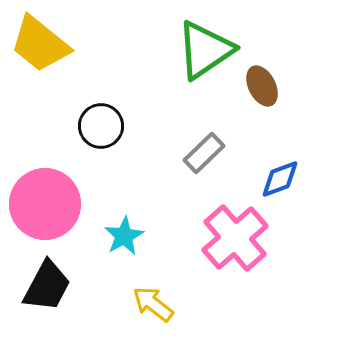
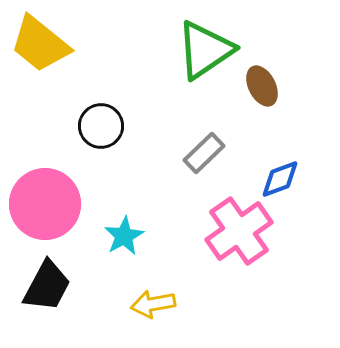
pink cross: moved 4 px right, 7 px up; rotated 6 degrees clockwise
yellow arrow: rotated 48 degrees counterclockwise
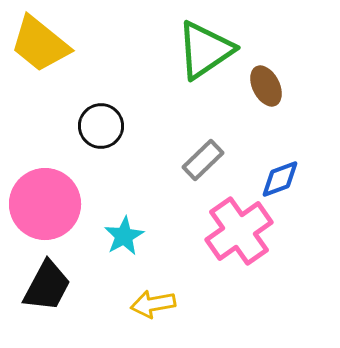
brown ellipse: moved 4 px right
gray rectangle: moved 1 px left, 7 px down
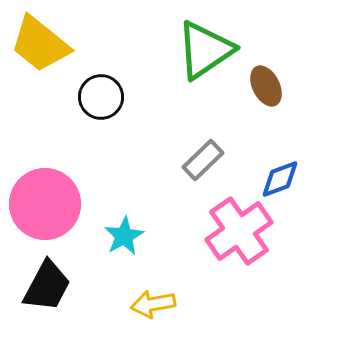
black circle: moved 29 px up
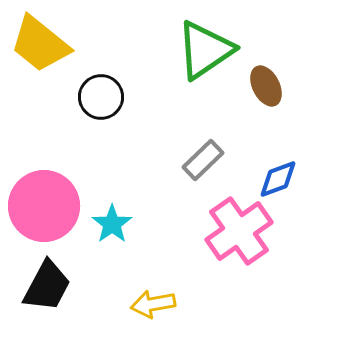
blue diamond: moved 2 px left
pink circle: moved 1 px left, 2 px down
cyan star: moved 12 px left, 12 px up; rotated 6 degrees counterclockwise
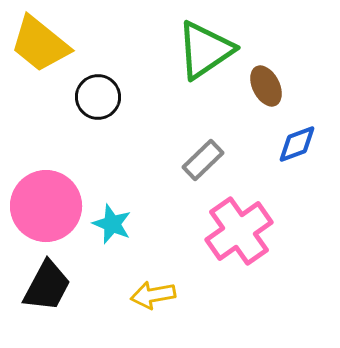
black circle: moved 3 px left
blue diamond: moved 19 px right, 35 px up
pink circle: moved 2 px right
cyan star: rotated 15 degrees counterclockwise
yellow arrow: moved 9 px up
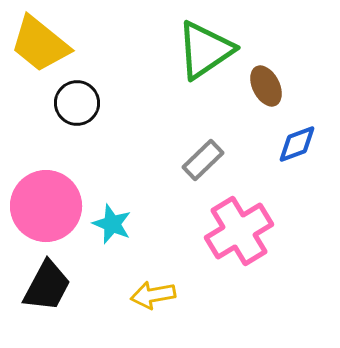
black circle: moved 21 px left, 6 px down
pink cross: rotated 4 degrees clockwise
